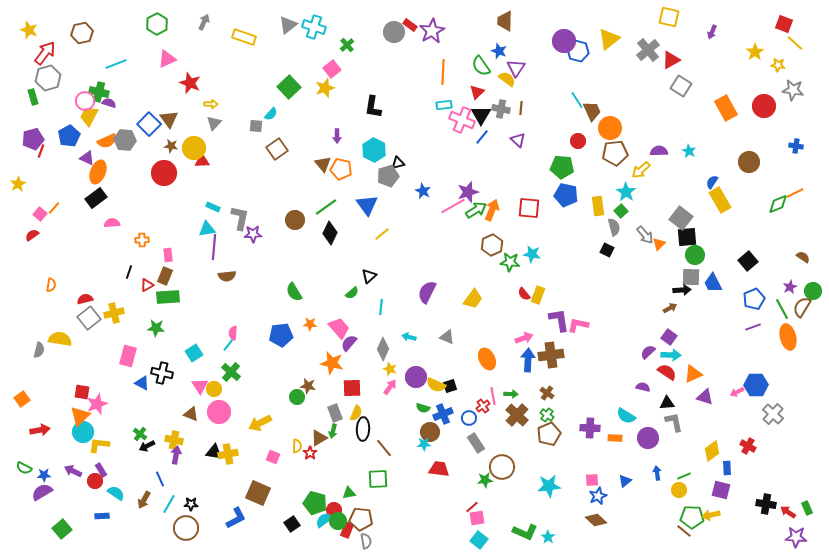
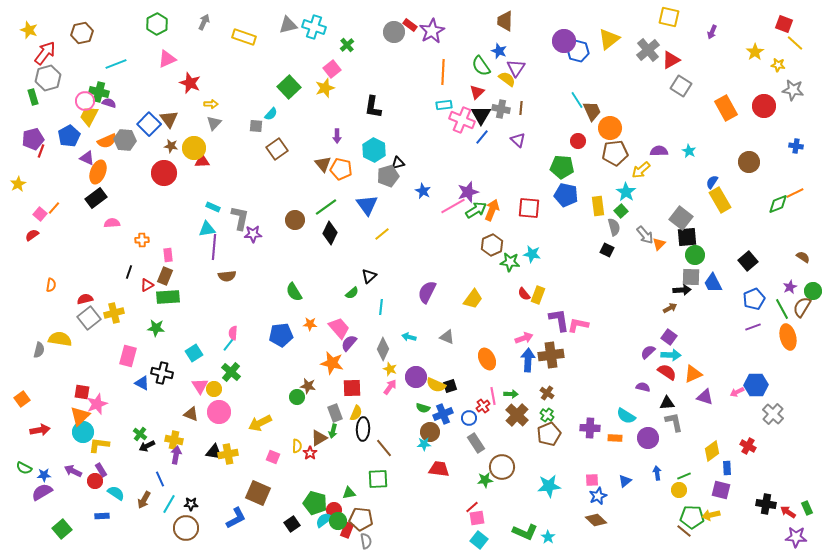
gray triangle at (288, 25): rotated 24 degrees clockwise
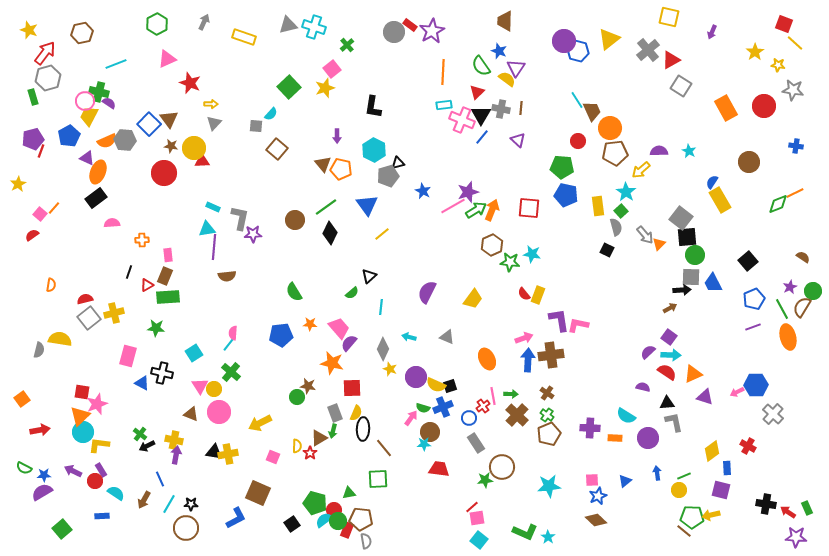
purple semicircle at (109, 103): rotated 16 degrees clockwise
brown square at (277, 149): rotated 15 degrees counterclockwise
gray semicircle at (614, 227): moved 2 px right
pink arrow at (390, 387): moved 21 px right, 31 px down
blue cross at (443, 414): moved 7 px up
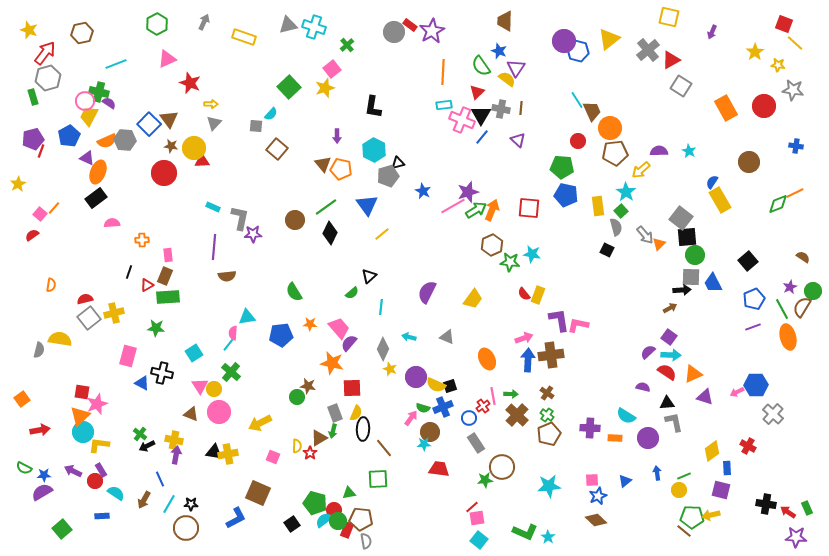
cyan triangle at (207, 229): moved 40 px right, 88 px down
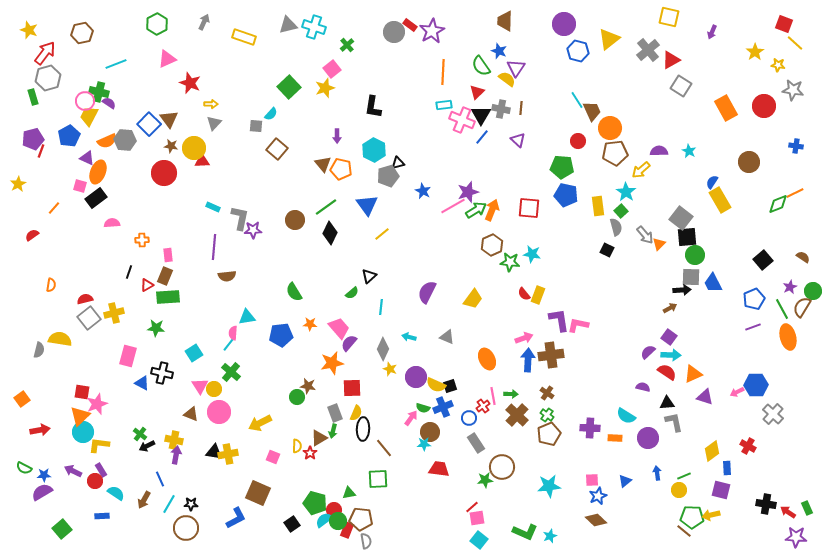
purple circle at (564, 41): moved 17 px up
pink square at (40, 214): moved 40 px right, 28 px up; rotated 24 degrees counterclockwise
purple star at (253, 234): moved 4 px up
black square at (748, 261): moved 15 px right, 1 px up
orange star at (332, 363): rotated 25 degrees counterclockwise
cyan star at (548, 537): moved 2 px right, 1 px up; rotated 16 degrees clockwise
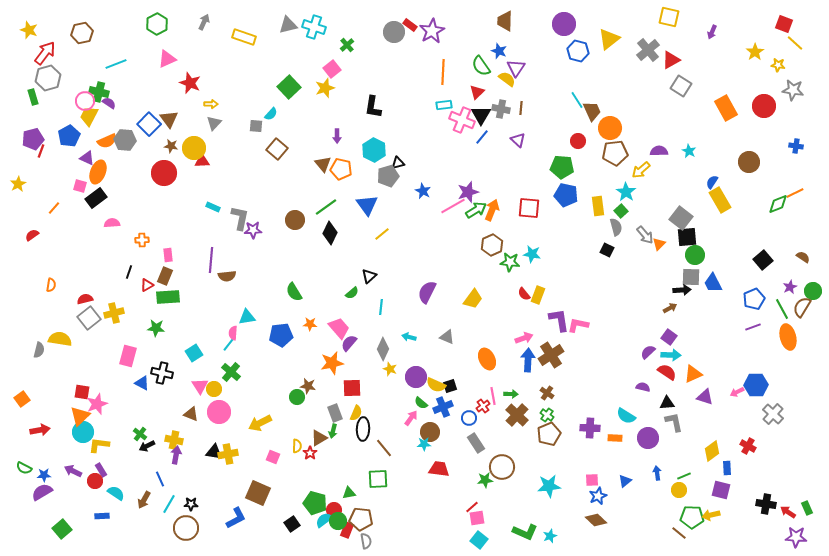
purple line at (214, 247): moved 3 px left, 13 px down
brown cross at (551, 355): rotated 25 degrees counterclockwise
green semicircle at (423, 408): moved 2 px left, 5 px up; rotated 24 degrees clockwise
brown line at (684, 531): moved 5 px left, 2 px down
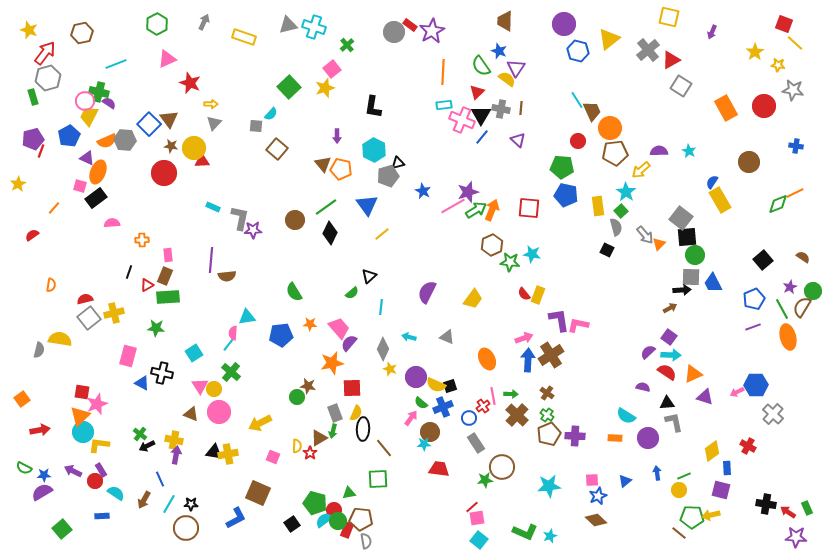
purple cross at (590, 428): moved 15 px left, 8 px down
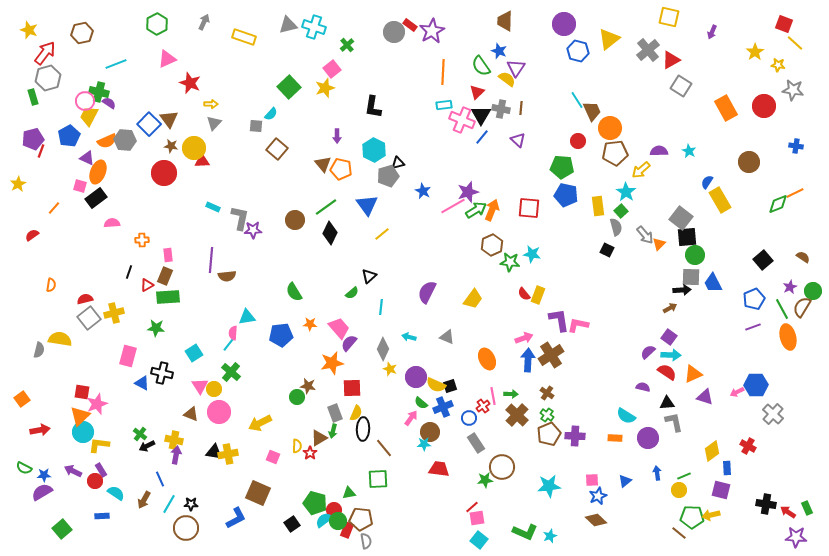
blue semicircle at (712, 182): moved 5 px left
